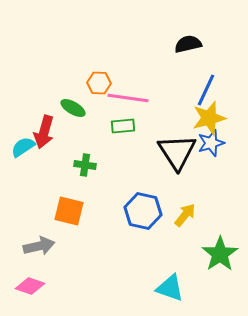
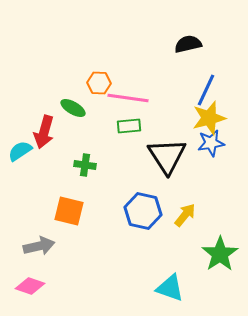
green rectangle: moved 6 px right
blue star: rotated 8 degrees clockwise
cyan semicircle: moved 3 px left, 4 px down
black triangle: moved 10 px left, 4 px down
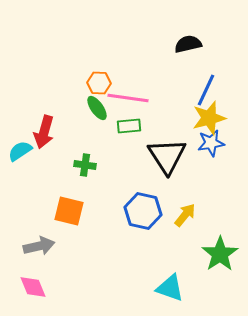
green ellipse: moved 24 px right; rotated 25 degrees clockwise
pink diamond: moved 3 px right, 1 px down; rotated 48 degrees clockwise
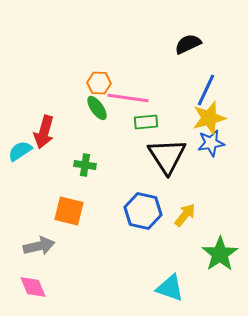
black semicircle: rotated 12 degrees counterclockwise
green rectangle: moved 17 px right, 4 px up
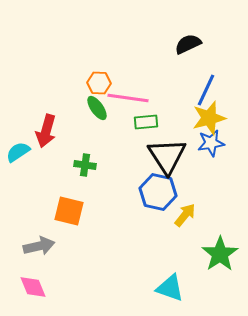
red arrow: moved 2 px right, 1 px up
cyan semicircle: moved 2 px left, 1 px down
blue hexagon: moved 15 px right, 19 px up
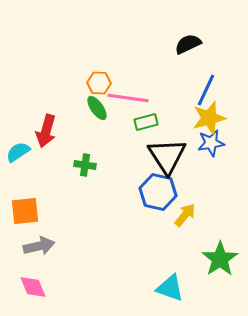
green rectangle: rotated 10 degrees counterclockwise
orange square: moved 44 px left; rotated 20 degrees counterclockwise
green star: moved 5 px down
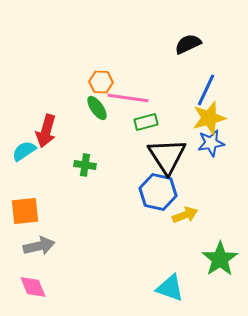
orange hexagon: moved 2 px right, 1 px up
cyan semicircle: moved 6 px right, 1 px up
yellow arrow: rotated 30 degrees clockwise
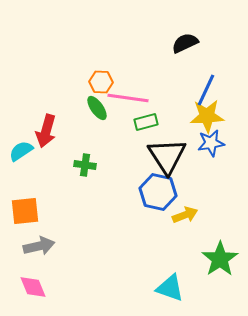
black semicircle: moved 3 px left, 1 px up
yellow star: moved 2 px left, 2 px up; rotated 12 degrees clockwise
cyan semicircle: moved 3 px left
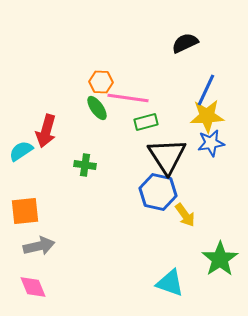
yellow arrow: rotated 75 degrees clockwise
cyan triangle: moved 5 px up
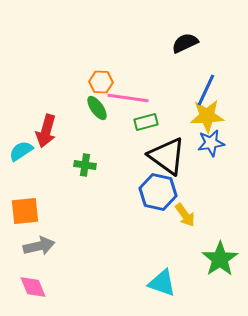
black triangle: rotated 21 degrees counterclockwise
cyan triangle: moved 8 px left
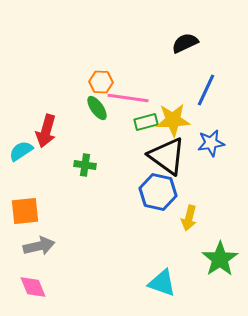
yellow star: moved 34 px left, 4 px down
yellow arrow: moved 4 px right, 3 px down; rotated 50 degrees clockwise
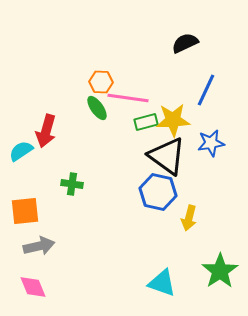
green cross: moved 13 px left, 19 px down
green star: moved 12 px down
